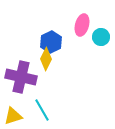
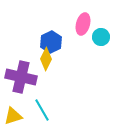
pink ellipse: moved 1 px right, 1 px up
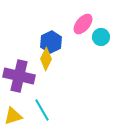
pink ellipse: rotated 25 degrees clockwise
purple cross: moved 2 px left, 1 px up
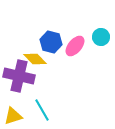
pink ellipse: moved 8 px left, 22 px down
blue hexagon: rotated 20 degrees counterclockwise
yellow diamond: moved 11 px left; rotated 70 degrees counterclockwise
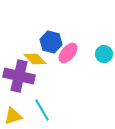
cyan circle: moved 3 px right, 17 px down
pink ellipse: moved 7 px left, 7 px down
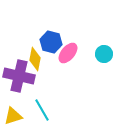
yellow diamond: rotated 55 degrees clockwise
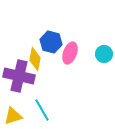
pink ellipse: moved 2 px right; rotated 20 degrees counterclockwise
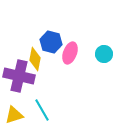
yellow triangle: moved 1 px right, 1 px up
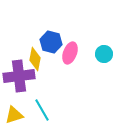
purple cross: rotated 20 degrees counterclockwise
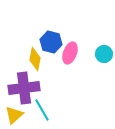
purple cross: moved 5 px right, 12 px down
yellow triangle: rotated 24 degrees counterclockwise
